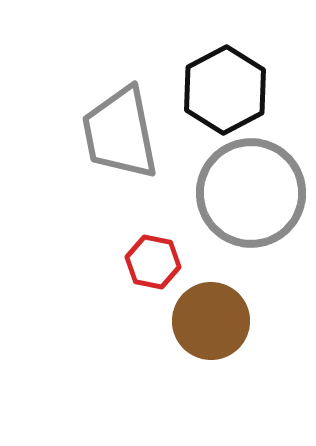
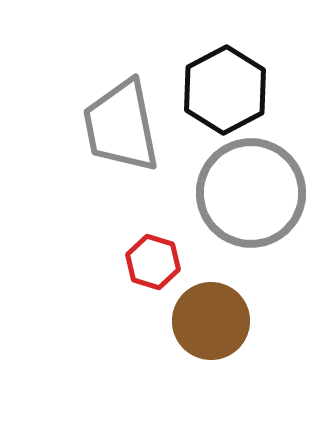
gray trapezoid: moved 1 px right, 7 px up
red hexagon: rotated 6 degrees clockwise
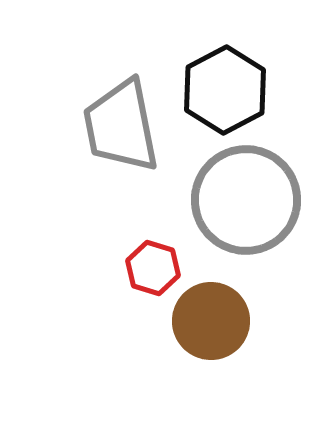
gray circle: moved 5 px left, 7 px down
red hexagon: moved 6 px down
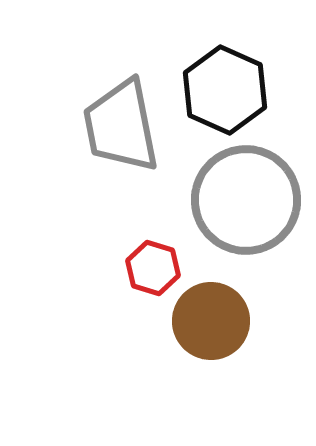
black hexagon: rotated 8 degrees counterclockwise
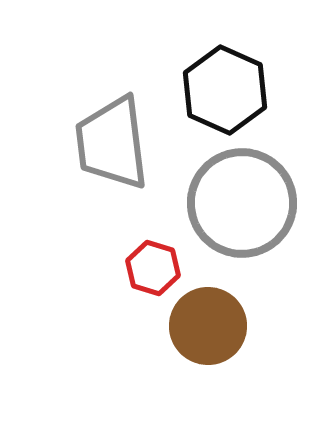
gray trapezoid: moved 9 px left, 17 px down; rotated 4 degrees clockwise
gray circle: moved 4 px left, 3 px down
brown circle: moved 3 px left, 5 px down
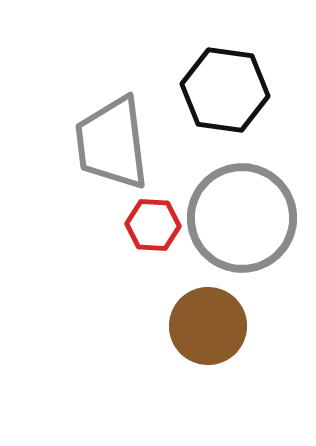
black hexagon: rotated 16 degrees counterclockwise
gray circle: moved 15 px down
red hexagon: moved 43 px up; rotated 14 degrees counterclockwise
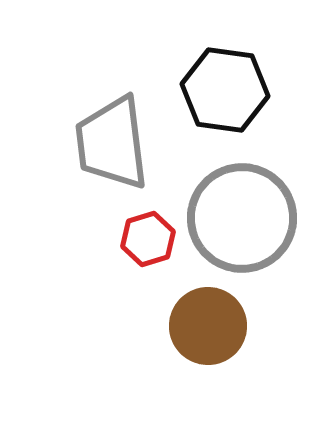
red hexagon: moved 5 px left, 14 px down; rotated 20 degrees counterclockwise
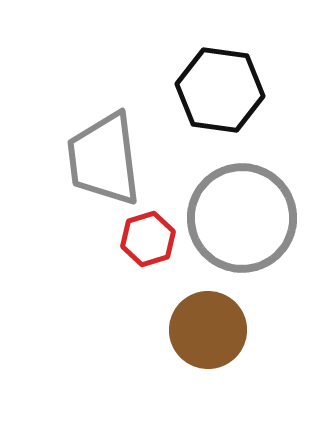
black hexagon: moved 5 px left
gray trapezoid: moved 8 px left, 16 px down
brown circle: moved 4 px down
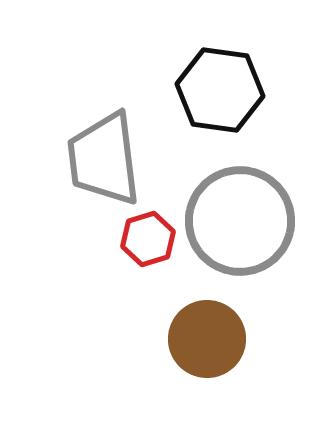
gray circle: moved 2 px left, 3 px down
brown circle: moved 1 px left, 9 px down
